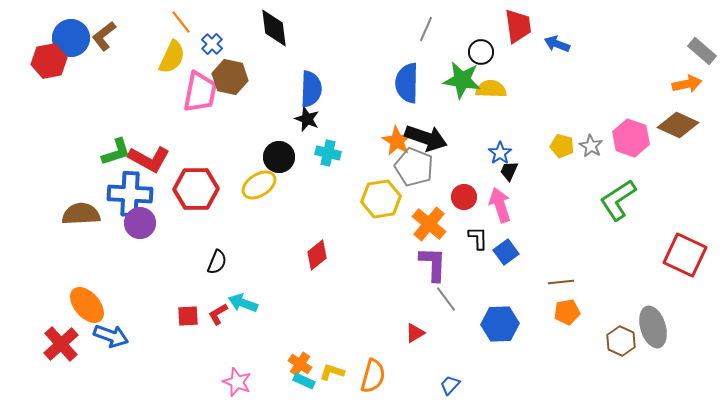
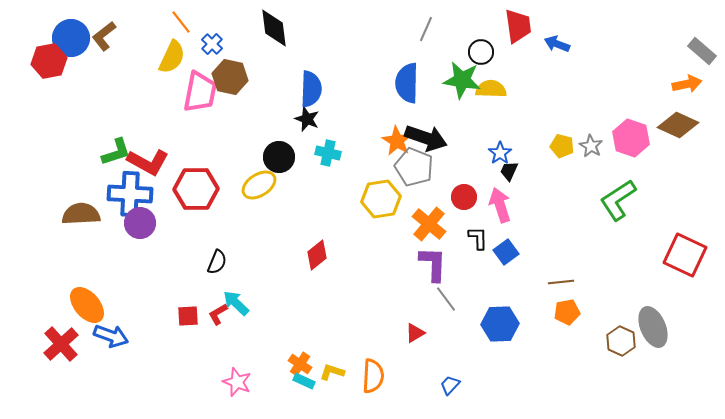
red L-shape at (149, 159): moved 1 px left, 3 px down
cyan arrow at (243, 303): moved 7 px left; rotated 24 degrees clockwise
gray ellipse at (653, 327): rotated 6 degrees counterclockwise
orange semicircle at (373, 376): rotated 12 degrees counterclockwise
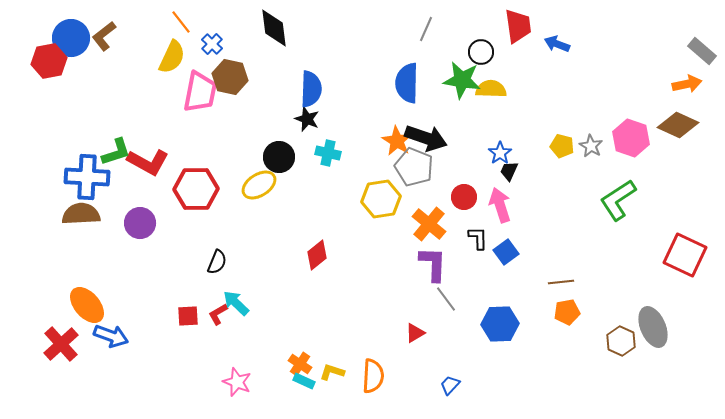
blue cross at (130, 194): moved 43 px left, 17 px up
